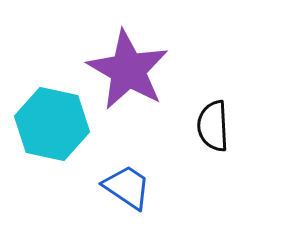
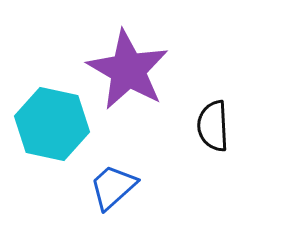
blue trapezoid: moved 14 px left; rotated 76 degrees counterclockwise
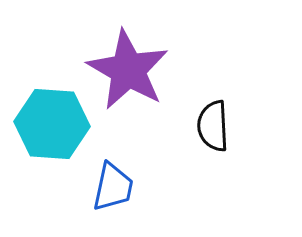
cyan hexagon: rotated 8 degrees counterclockwise
blue trapezoid: rotated 144 degrees clockwise
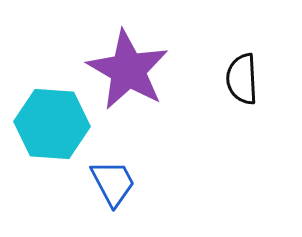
black semicircle: moved 29 px right, 47 px up
blue trapezoid: moved 4 px up; rotated 40 degrees counterclockwise
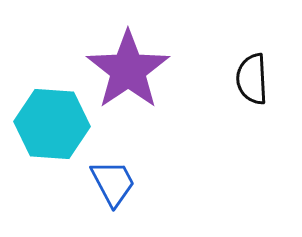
purple star: rotated 8 degrees clockwise
black semicircle: moved 10 px right
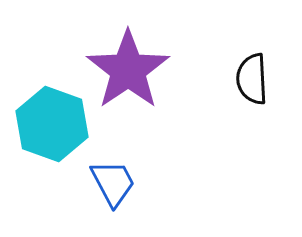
cyan hexagon: rotated 16 degrees clockwise
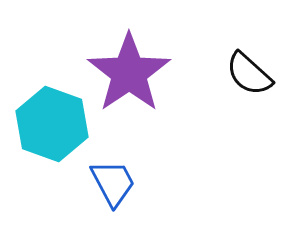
purple star: moved 1 px right, 3 px down
black semicircle: moved 3 px left, 5 px up; rotated 45 degrees counterclockwise
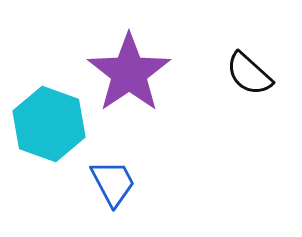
cyan hexagon: moved 3 px left
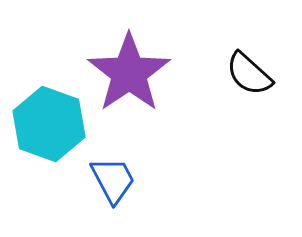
blue trapezoid: moved 3 px up
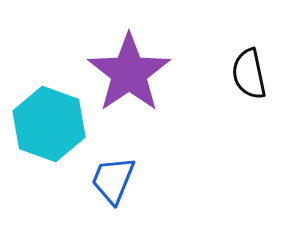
black semicircle: rotated 36 degrees clockwise
blue trapezoid: rotated 130 degrees counterclockwise
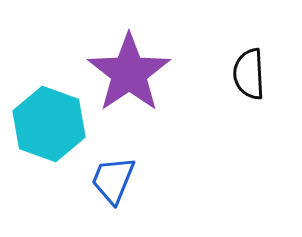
black semicircle: rotated 9 degrees clockwise
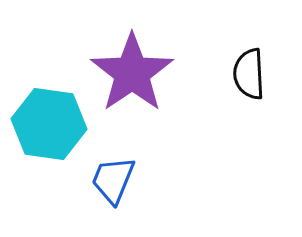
purple star: moved 3 px right
cyan hexagon: rotated 12 degrees counterclockwise
